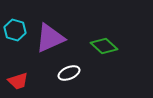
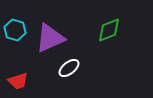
green diamond: moved 5 px right, 16 px up; rotated 64 degrees counterclockwise
white ellipse: moved 5 px up; rotated 15 degrees counterclockwise
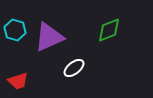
purple triangle: moved 1 px left, 1 px up
white ellipse: moved 5 px right
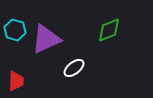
purple triangle: moved 3 px left, 2 px down
red trapezoid: moved 2 px left; rotated 70 degrees counterclockwise
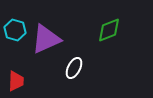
white ellipse: rotated 25 degrees counterclockwise
